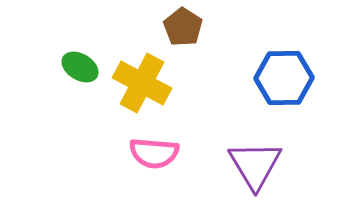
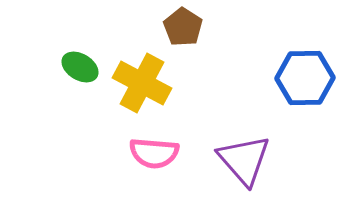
blue hexagon: moved 21 px right
purple triangle: moved 11 px left, 5 px up; rotated 10 degrees counterclockwise
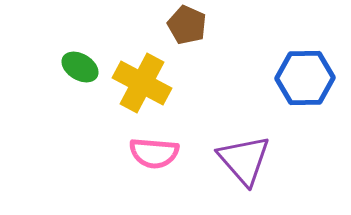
brown pentagon: moved 4 px right, 2 px up; rotated 9 degrees counterclockwise
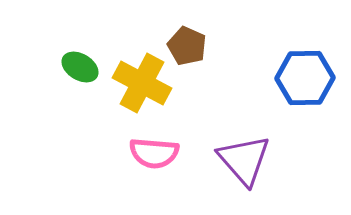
brown pentagon: moved 21 px down
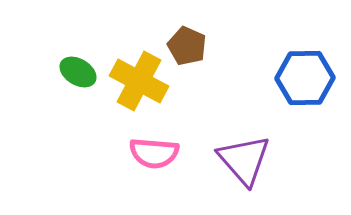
green ellipse: moved 2 px left, 5 px down
yellow cross: moved 3 px left, 2 px up
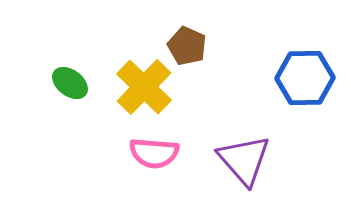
green ellipse: moved 8 px left, 11 px down; rotated 6 degrees clockwise
yellow cross: moved 5 px right, 6 px down; rotated 16 degrees clockwise
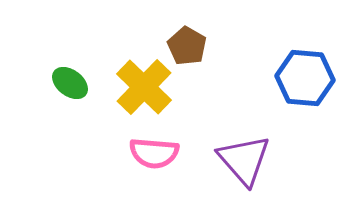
brown pentagon: rotated 6 degrees clockwise
blue hexagon: rotated 6 degrees clockwise
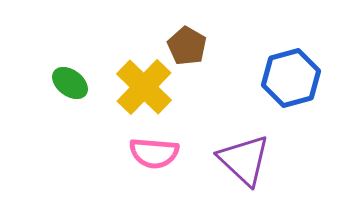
blue hexagon: moved 14 px left; rotated 20 degrees counterclockwise
purple triangle: rotated 6 degrees counterclockwise
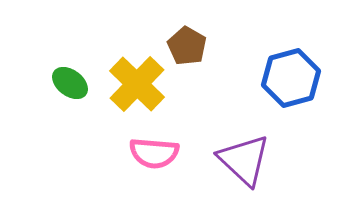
yellow cross: moved 7 px left, 3 px up
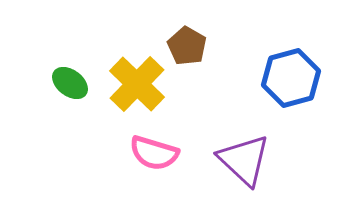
pink semicircle: rotated 12 degrees clockwise
